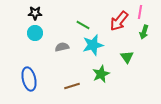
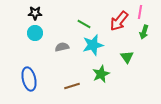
green line: moved 1 px right, 1 px up
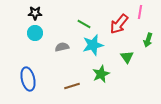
red arrow: moved 3 px down
green arrow: moved 4 px right, 8 px down
blue ellipse: moved 1 px left
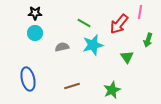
green line: moved 1 px up
green star: moved 11 px right, 16 px down
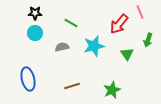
pink line: rotated 32 degrees counterclockwise
green line: moved 13 px left
cyan star: moved 1 px right, 1 px down
green triangle: moved 3 px up
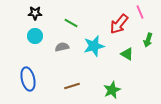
cyan circle: moved 3 px down
green triangle: rotated 24 degrees counterclockwise
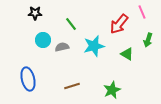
pink line: moved 2 px right
green line: moved 1 px down; rotated 24 degrees clockwise
cyan circle: moved 8 px right, 4 px down
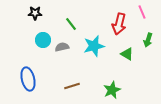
red arrow: rotated 25 degrees counterclockwise
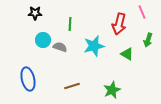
green line: moved 1 px left; rotated 40 degrees clockwise
gray semicircle: moved 2 px left; rotated 32 degrees clockwise
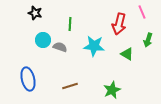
black star: rotated 16 degrees clockwise
cyan star: rotated 20 degrees clockwise
brown line: moved 2 px left
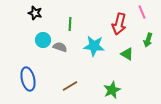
brown line: rotated 14 degrees counterclockwise
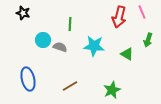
black star: moved 12 px left
red arrow: moved 7 px up
